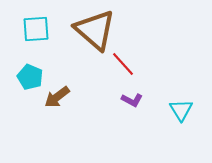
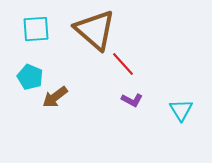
brown arrow: moved 2 px left
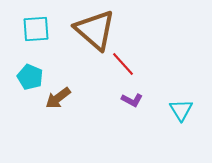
brown arrow: moved 3 px right, 1 px down
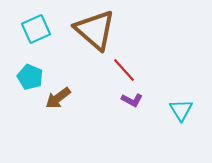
cyan square: rotated 20 degrees counterclockwise
red line: moved 1 px right, 6 px down
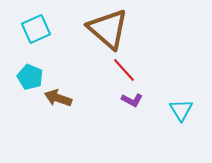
brown triangle: moved 13 px right, 1 px up
brown arrow: rotated 56 degrees clockwise
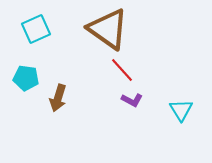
brown triangle: rotated 6 degrees counterclockwise
red line: moved 2 px left
cyan pentagon: moved 4 px left, 1 px down; rotated 15 degrees counterclockwise
brown arrow: rotated 92 degrees counterclockwise
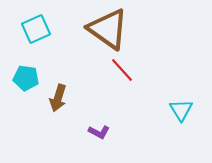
purple L-shape: moved 33 px left, 32 px down
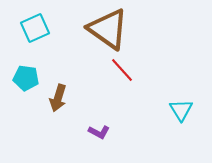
cyan square: moved 1 px left, 1 px up
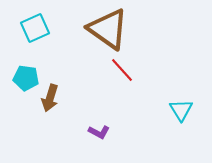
brown arrow: moved 8 px left
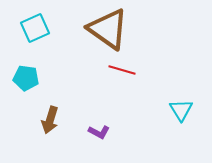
red line: rotated 32 degrees counterclockwise
brown arrow: moved 22 px down
